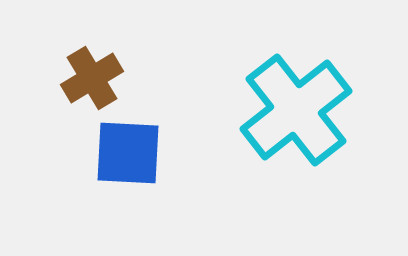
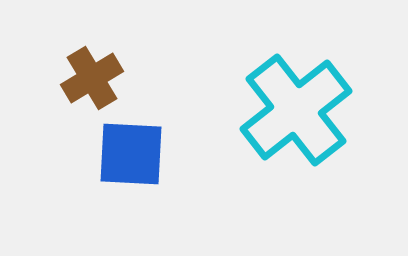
blue square: moved 3 px right, 1 px down
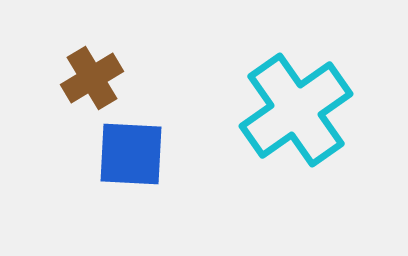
cyan cross: rotated 3 degrees clockwise
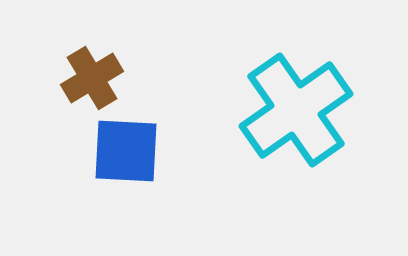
blue square: moved 5 px left, 3 px up
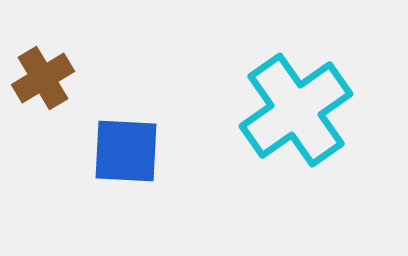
brown cross: moved 49 px left
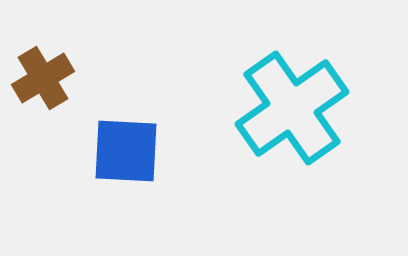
cyan cross: moved 4 px left, 2 px up
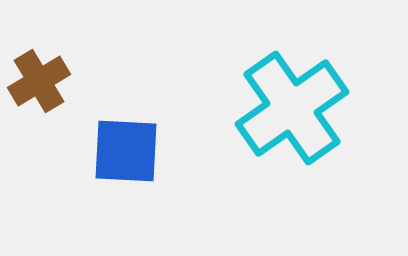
brown cross: moved 4 px left, 3 px down
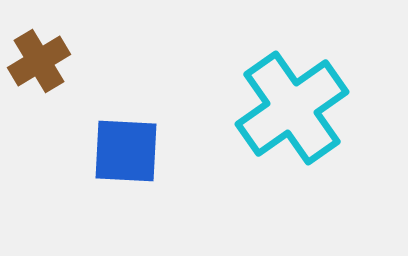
brown cross: moved 20 px up
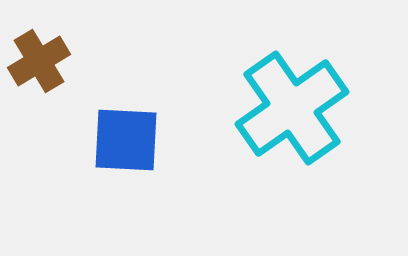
blue square: moved 11 px up
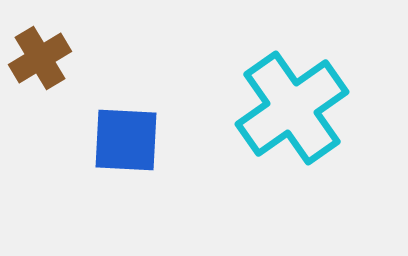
brown cross: moved 1 px right, 3 px up
